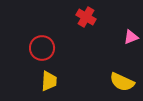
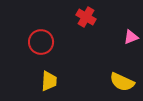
red circle: moved 1 px left, 6 px up
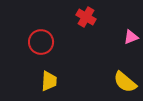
yellow semicircle: moved 3 px right; rotated 15 degrees clockwise
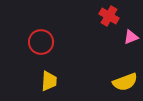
red cross: moved 23 px right, 1 px up
yellow semicircle: rotated 60 degrees counterclockwise
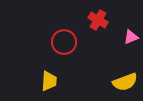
red cross: moved 11 px left, 4 px down
red circle: moved 23 px right
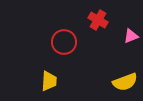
pink triangle: moved 1 px up
